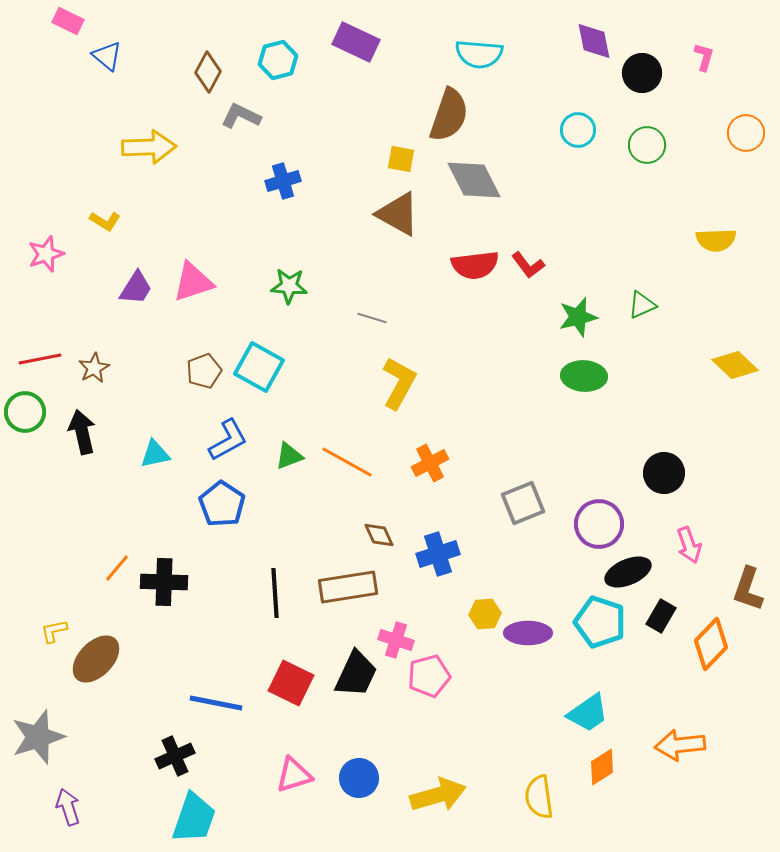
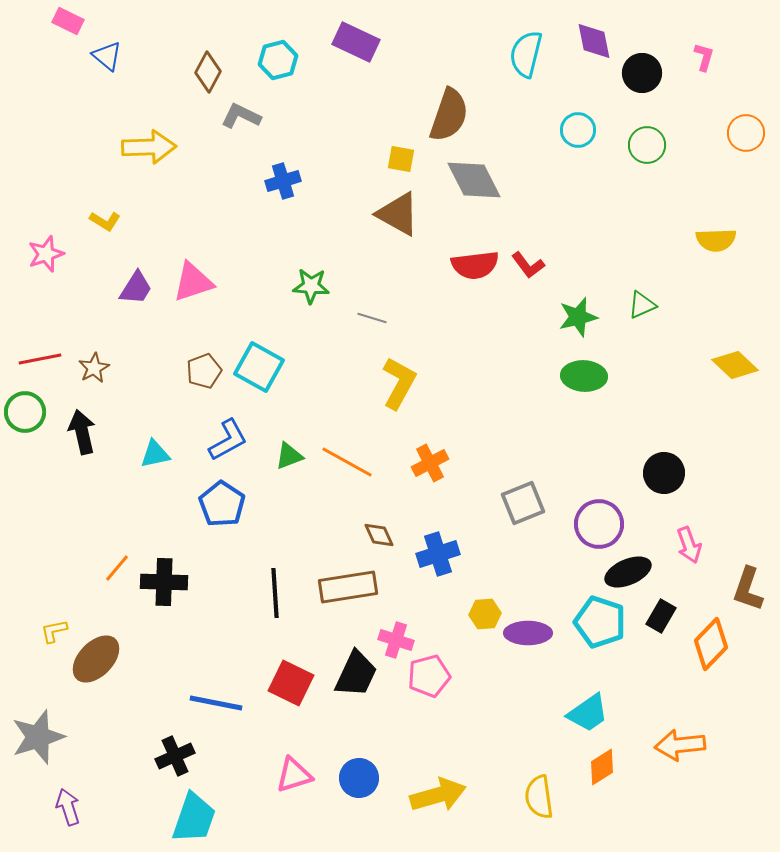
cyan semicircle at (479, 54): moved 47 px right; rotated 99 degrees clockwise
green star at (289, 286): moved 22 px right
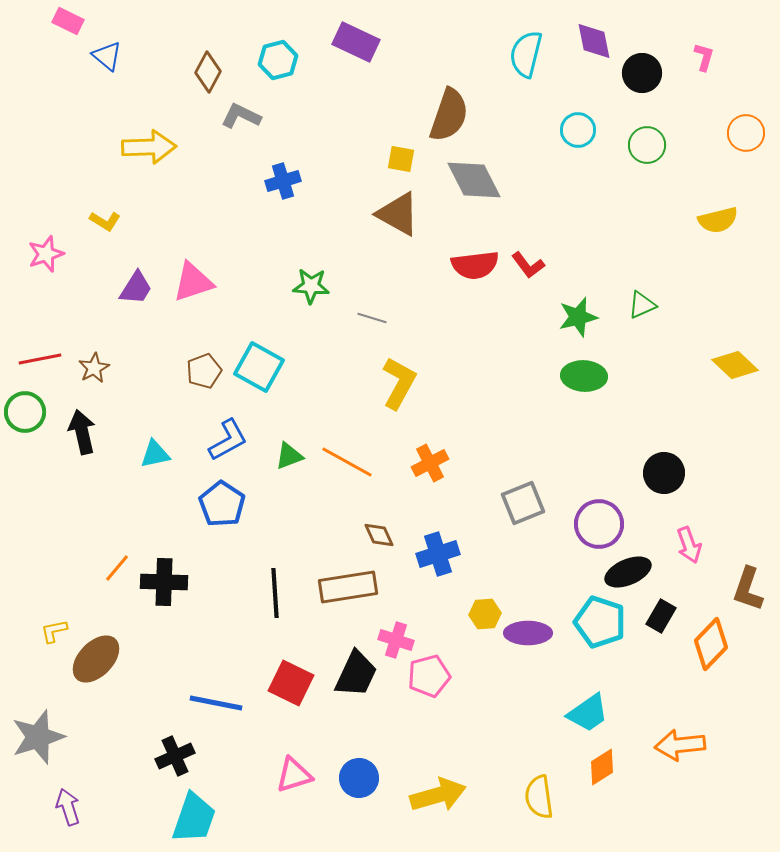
yellow semicircle at (716, 240): moved 2 px right, 20 px up; rotated 12 degrees counterclockwise
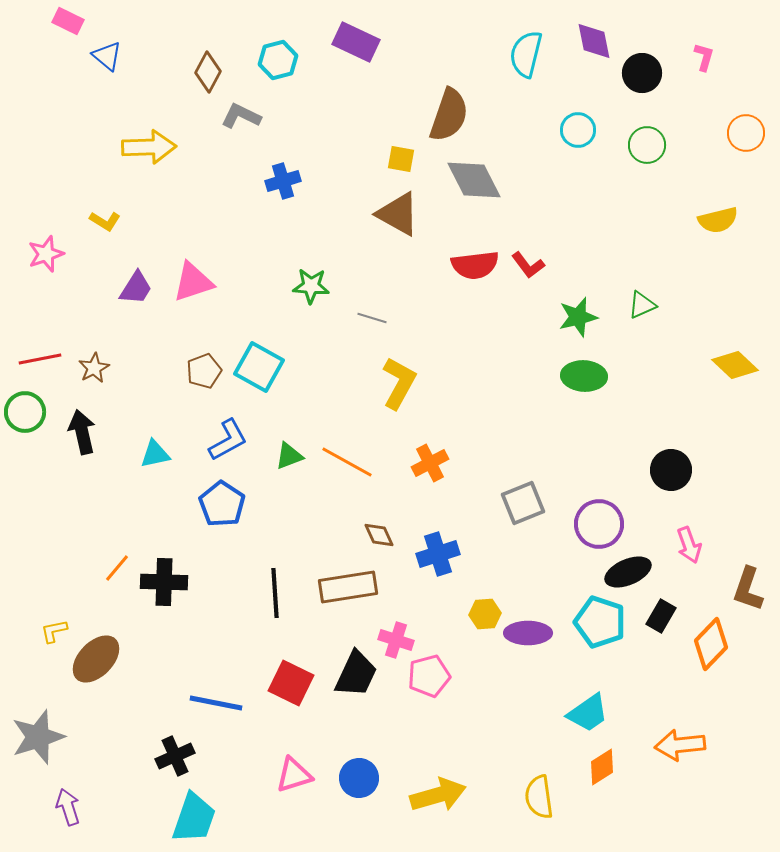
black circle at (664, 473): moved 7 px right, 3 px up
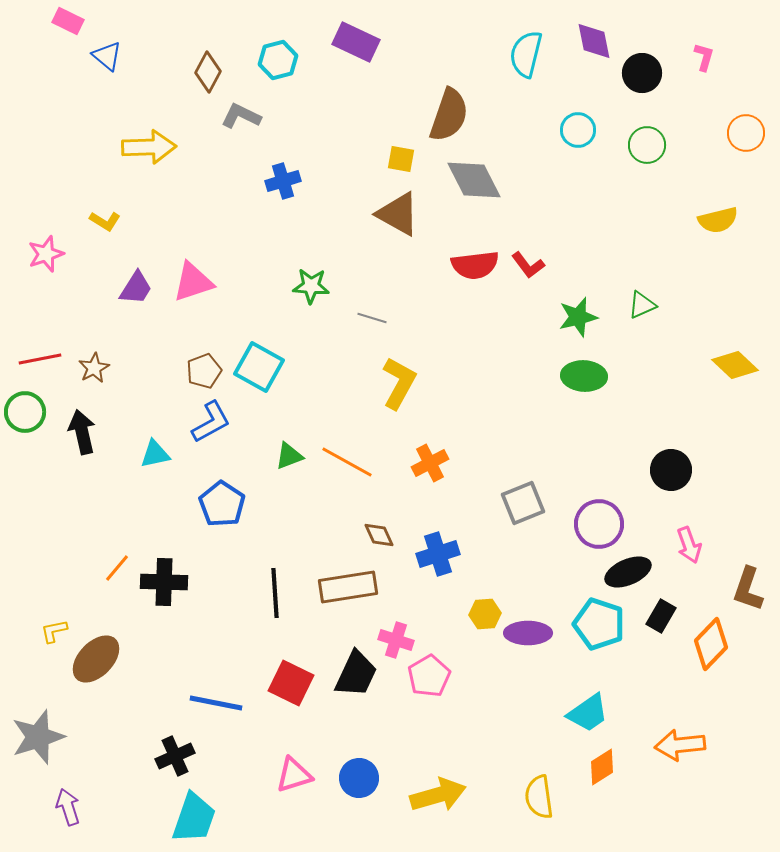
blue L-shape at (228, 440): moved 17 px left, 18 px up
cyan pentagon at (600, 622): moved 1 px left, 2 px down
pink pentagon at (429, 676): rotated 15 degrees counterclockwise
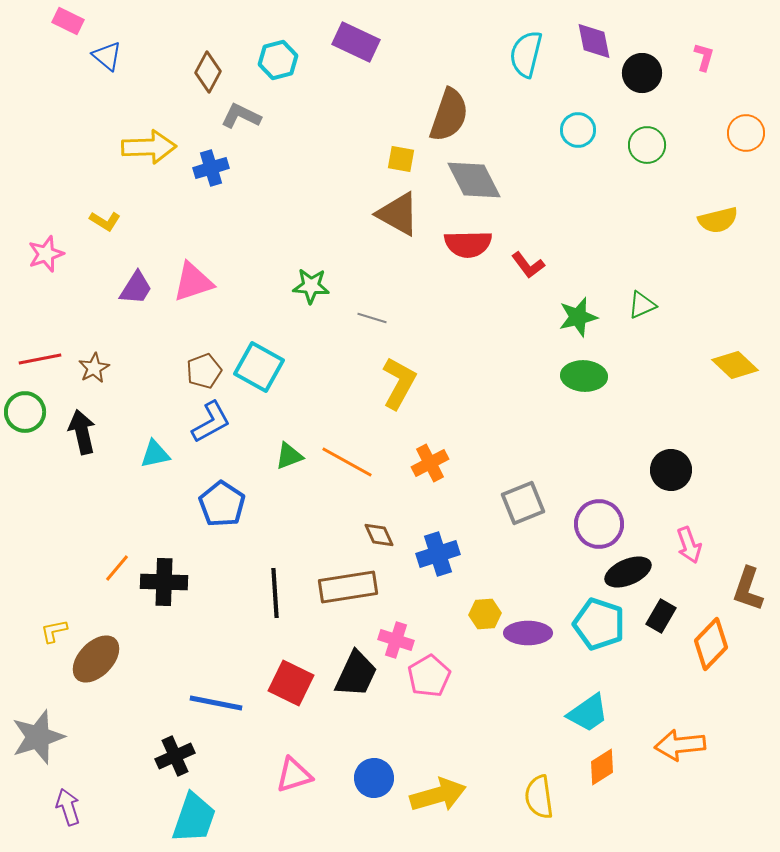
blue cross at (283, 181): moved 72 px left, 13 px up
red semicircle at (475, 265): moved 7 px left, 21 px up; rotated 6 degrees clockwise
blue circle at (359, 778): moved 15 px right
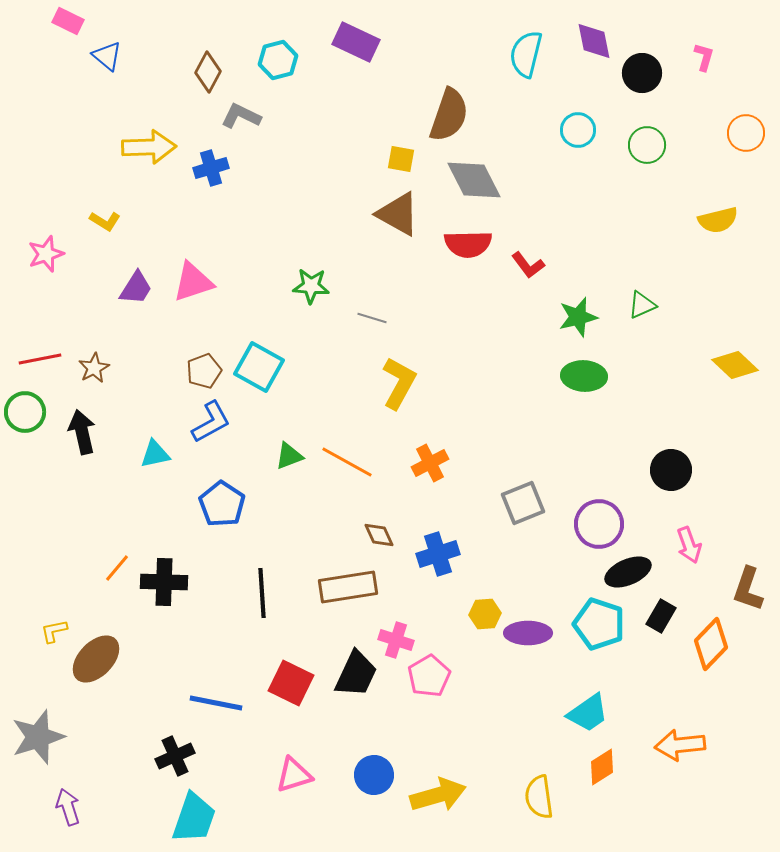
black line at (275, 593): moved 13 px left
blue circle at (374, 778): moved 3 px up
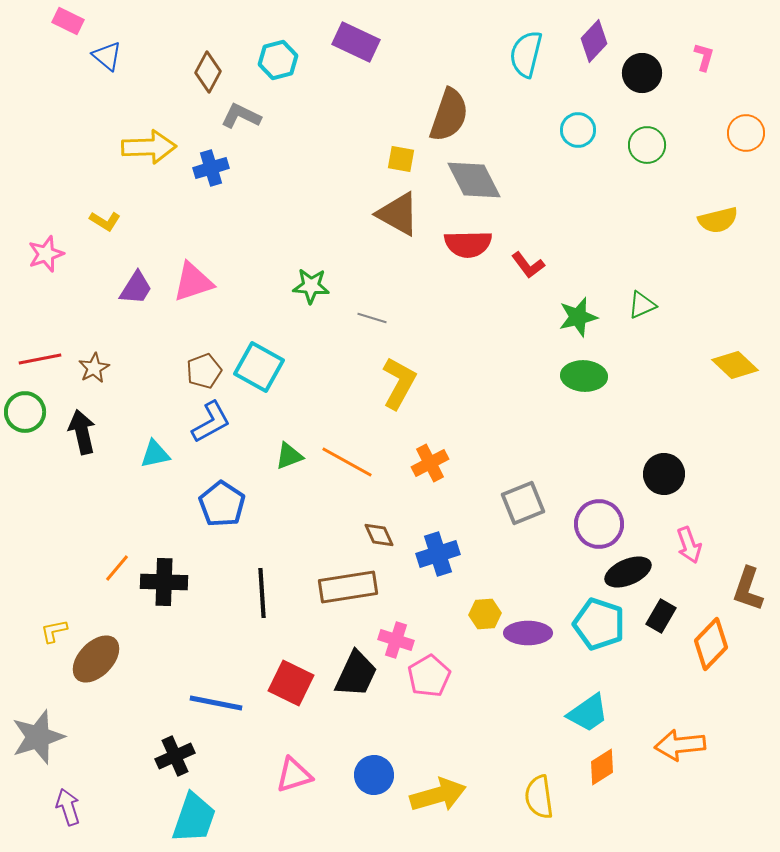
purple diamond at (594, 41): rotated 54 degrees clockwise
black circle at (671, 470): moved 7 px left, 4 px down
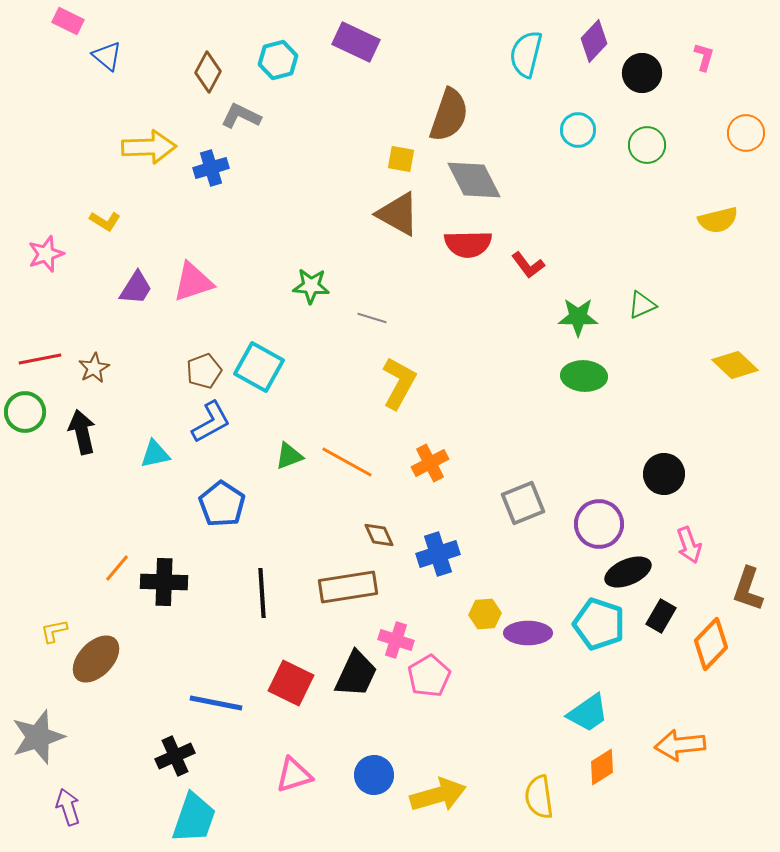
green star at (578, 317): rotated 15 degrees clockwise
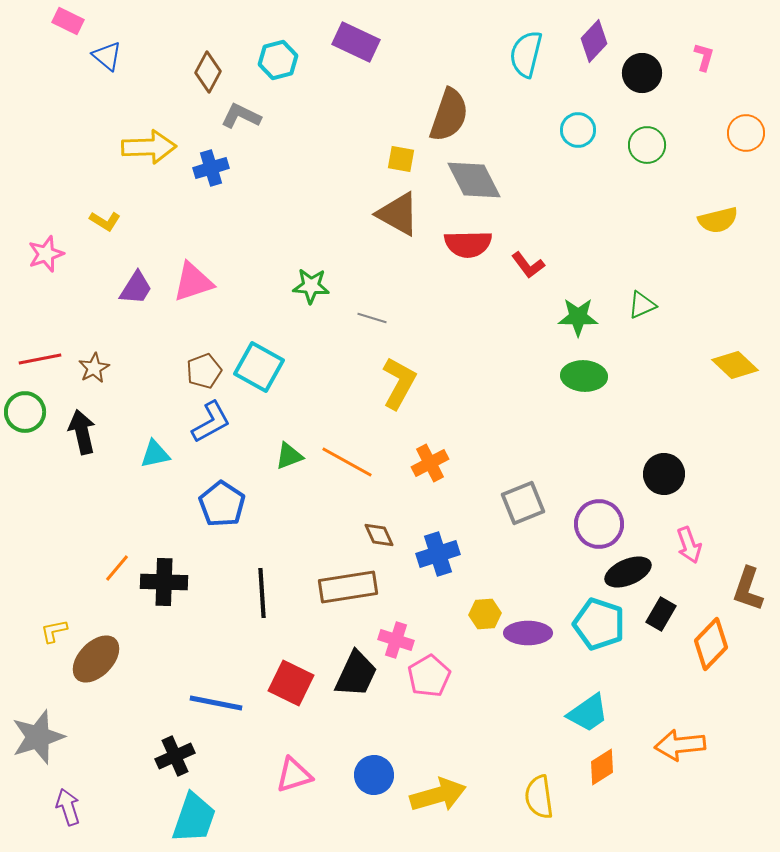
black rectangle at (661, 616): moved 2 px up
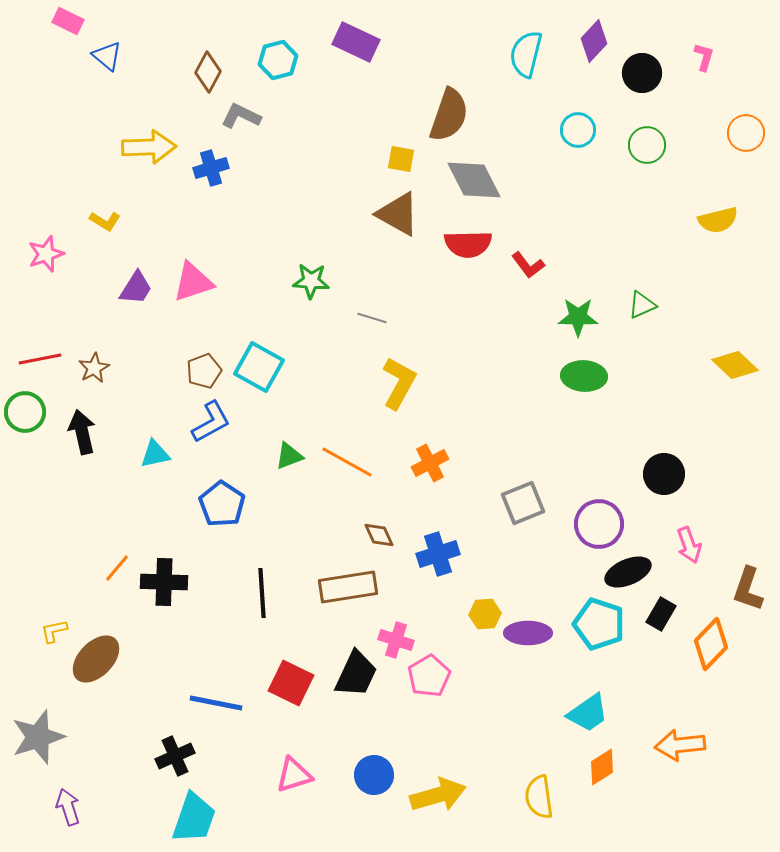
green star at (311, 286): moved 5 px up
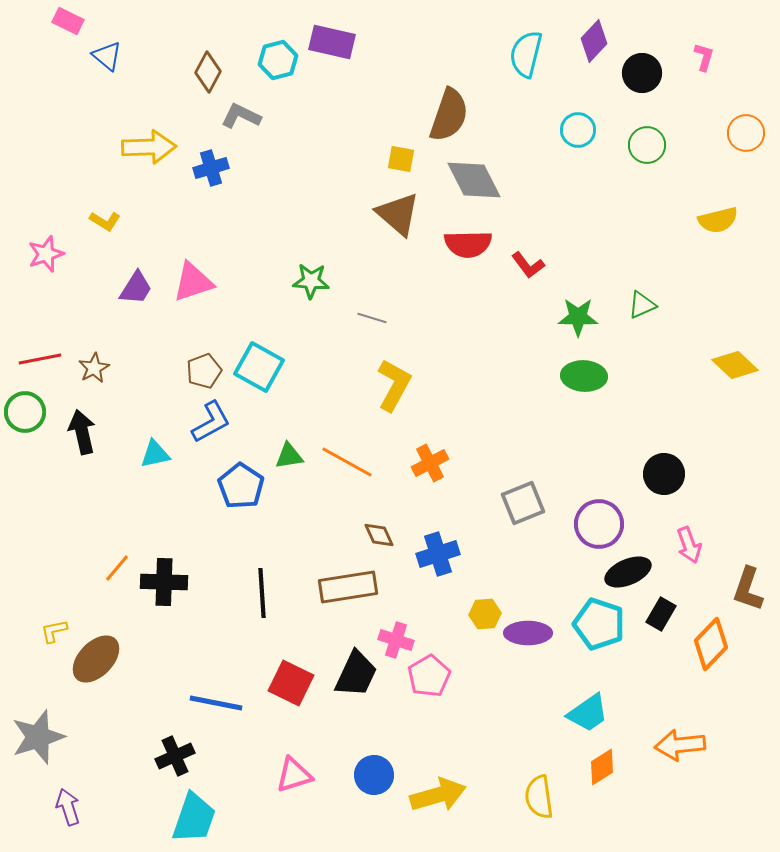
purple rectangle at (356, 42): moved 24 px left; rotated 12 degrees counterclockwise
brown triangle at (398, 214): rotated 12 degrees clockwise
yellow L-shape at (399, 383): moved 5 px left, 2 px down
green triangle at (289, 456): rotated 12 degrees clockwise
blue pentagon at (222, 504): moved 19 px right, 18 px up
